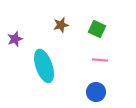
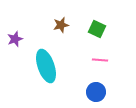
cyan ellipse: moved 2 px right
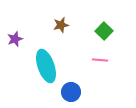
green square: moved 7 px right, 2 px down; rotated 18 degrees clockwise
blue circle: moved 25 px left
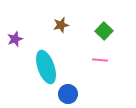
cyan ellipse: moved 1 px down
blue circle: moved 3 px left, 2 px down
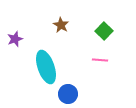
brown star: rotated 28 degrees counterclockwise
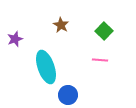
blue circle: moved 1 px down
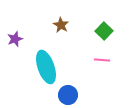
pink line: moved 2 px right
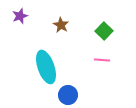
purple star: moved 5 px right, 23 px up
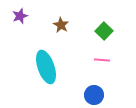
blue circle: moved 26 px right
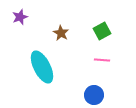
purple star: moved 1 px down
brown star: moved 8 px down
green square: moved 2 px left; rotated 18 degrees clockwise
cyan ellipse: moved 4 px left; rotated 8 degrees counterclockwise
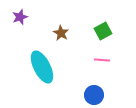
green square: moved 1 px right
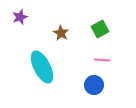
green square: moved 3 px left, 2 px up
blue circle: moved 10 px up
